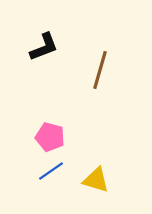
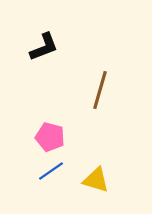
brown line: moved 20 px down
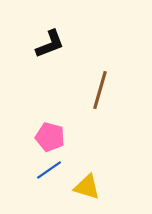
black L-shape: moved 6 px right, 3 px up
blue line: moved 2 px left, 1 px up
yellow triangle: moved 9 px left, 7 px down
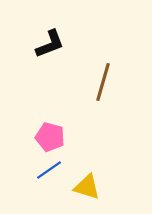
brown line: moved 3 px right, 8 px up
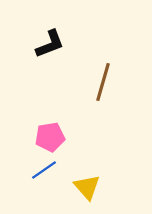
pink pentagon: rotated 24 degrees counterclockwise
blue line: moved 5 px left
yellow triangle: rotated 32 degrees clockwise
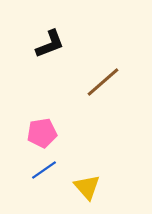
brown line: rotated 33 degrees clockwise
pink pentagon: moved 8 px left, 4 px up
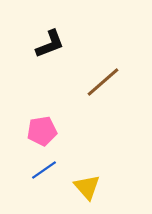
pink pentagon: moved 2 px up
